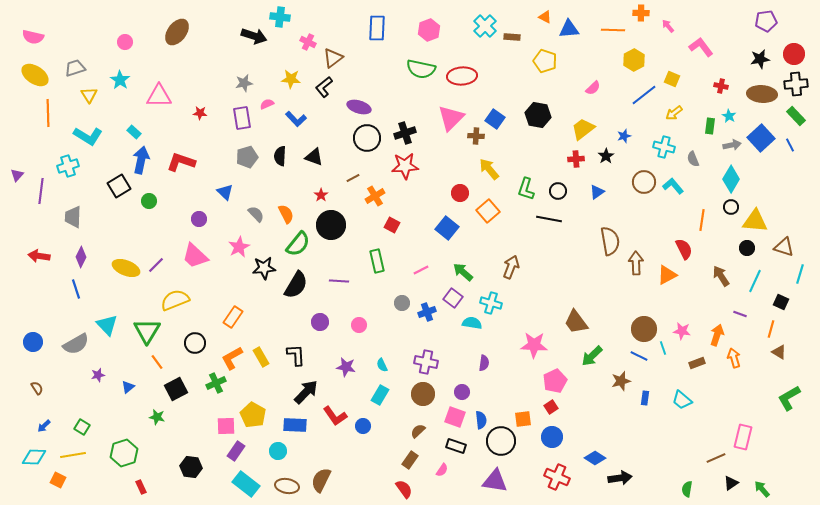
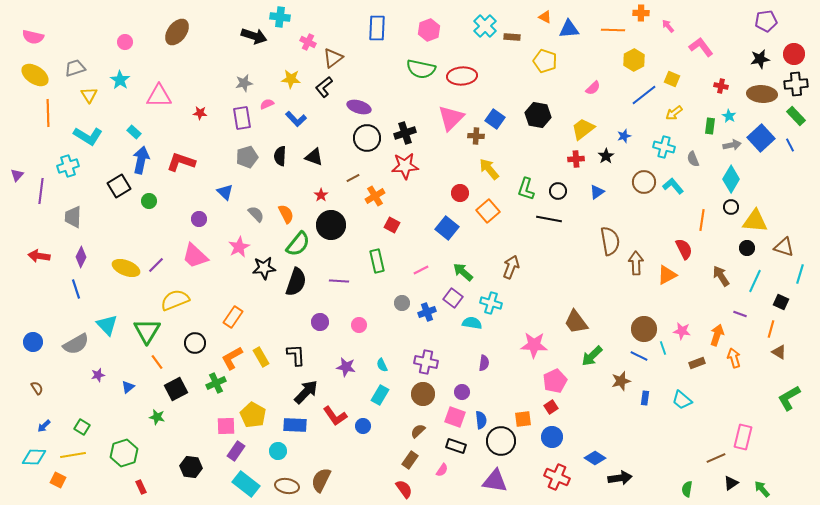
black semicircle at (296, 285): moved 3 px up; rotated 12 degrees counterclockwise
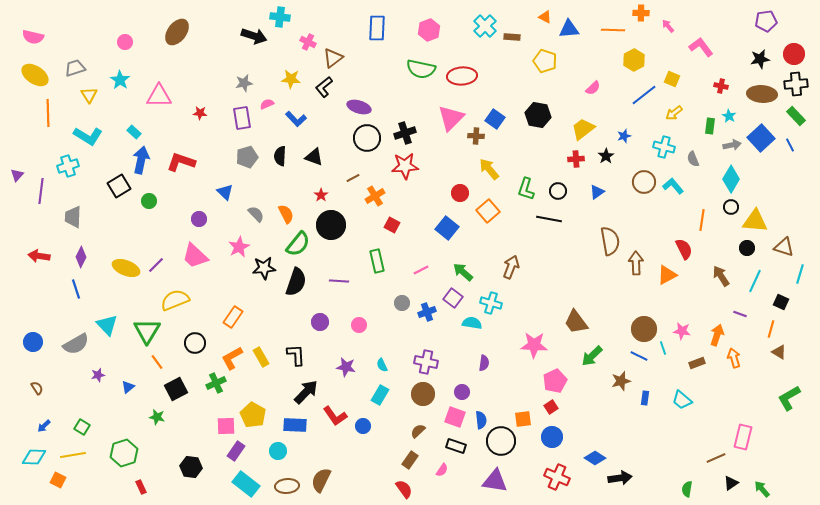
brown ellipse at (287, 486): rotated 15 degrees counterclockwise
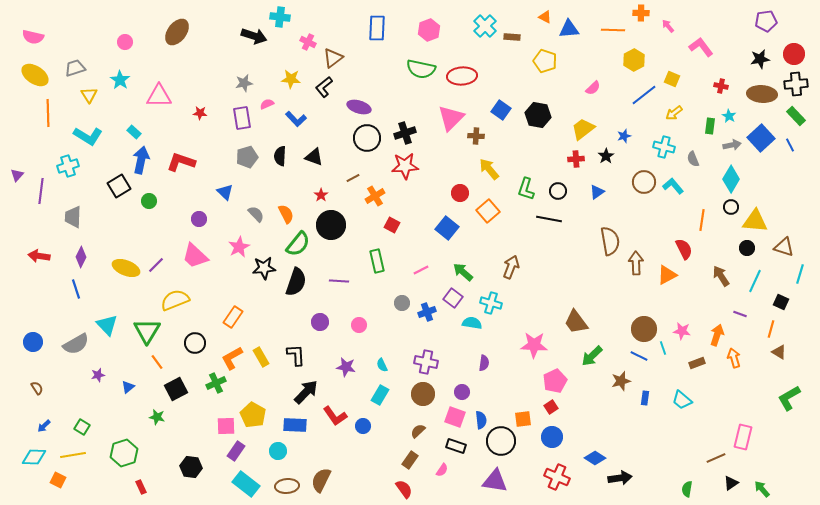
blue square at (495, 119): moved 6 px right, 9 px up
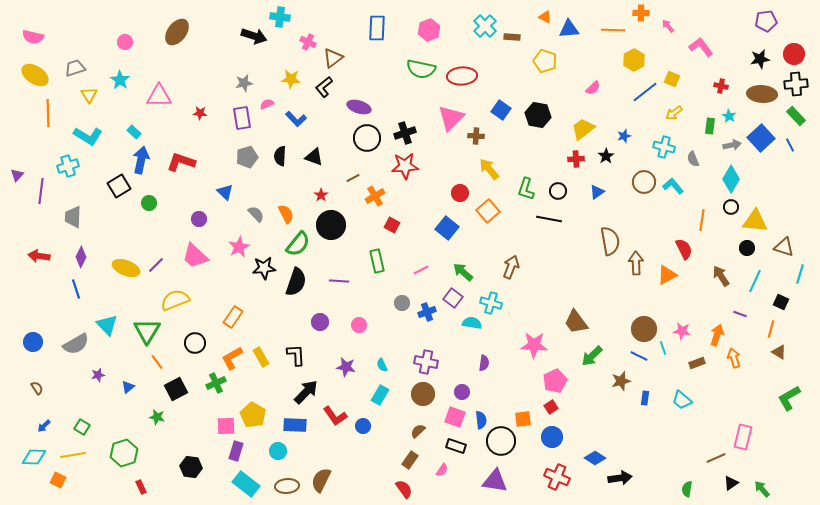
blue line at (644, 95): moved 1 px right, 3 px up
green circle at (149, 201): moved 2 px down
purple rectangle at (236, 451): rotated 18 degrees counterclockwise
